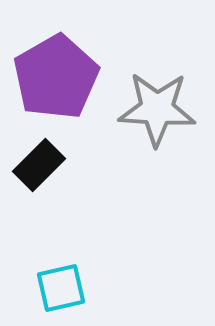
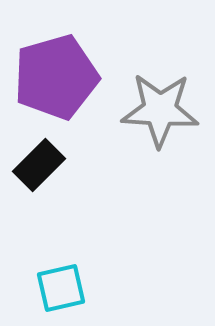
purple pentagon: rotated 14 degrees clockwise
gray star: moved 3 px right, 1 px down
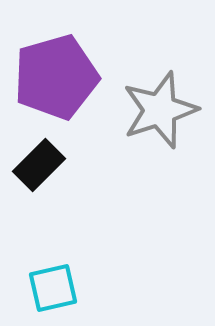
gray star: rotated 22 degrees counterclockwise
cyan square: moved 8 px left
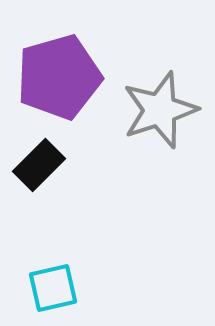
purple pentagon: moved 3 px right
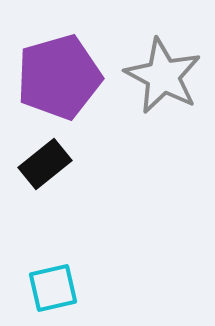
gray star: moved 3 px right, 34 px up; rotated 26 degrees counterclockwise
black rectangle: moved 6 px right, 1 px up; rotated 6 degrees clockwise
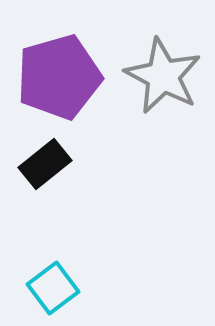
cyan square: rotated 24 degrees counterclockwise
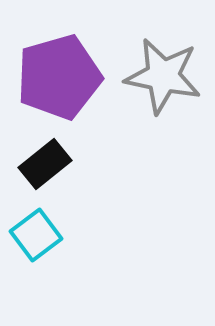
gray star: rotated 16 degrees counterclockwise
cyan square: moved 17 px left, 53 px up
